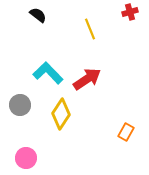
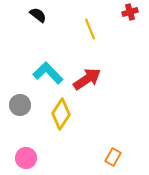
orange rectangle: moved 13 px left, 25 px down
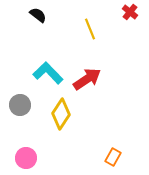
red cross: rotated 35 degrees counterclockwise
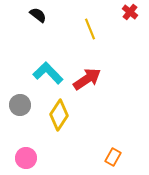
yellow diamond: moved 2 px left, 1 px down
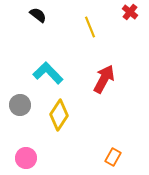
yellow line: moved 2 px up
red arrow: moved 17 px right; rotated 28 degrees counterclockwise
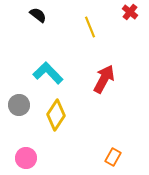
gray circle: moved 1 px left
yellow diamond: moved 3 px left
